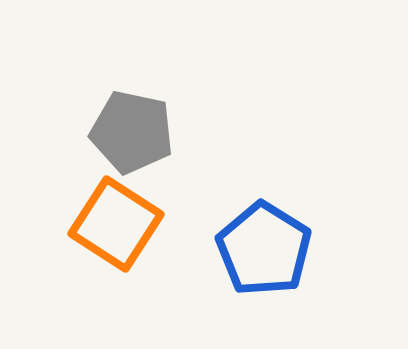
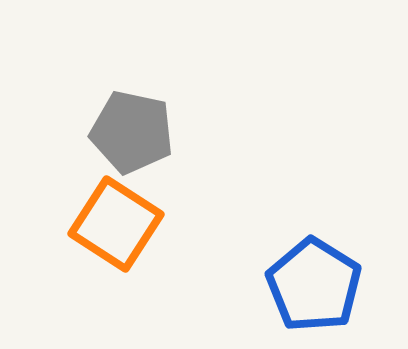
blue pentagon: moved 50 px right, 36 px down
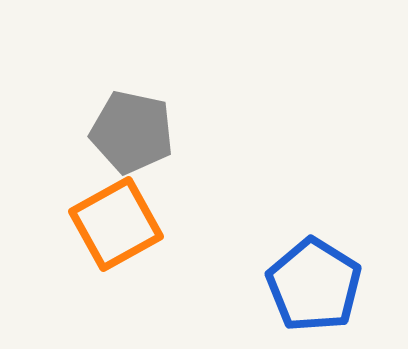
orange square: rotated 28 degrees clockwise
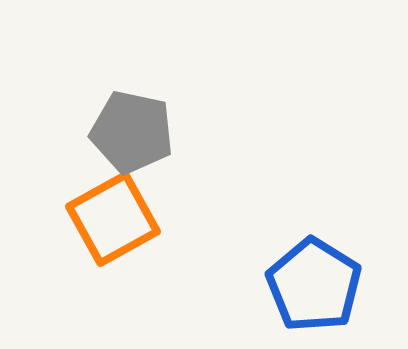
orange square: moved 3 px left, 5 px up
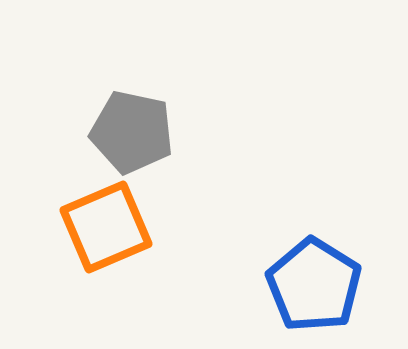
orange square: moved 7 px left, 8 px down; rotated 6 degrees clockwise
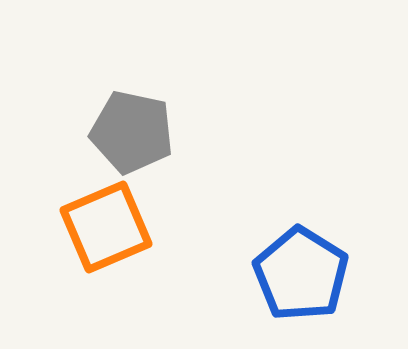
blue pentagon: moved 13 px left, 11 px up
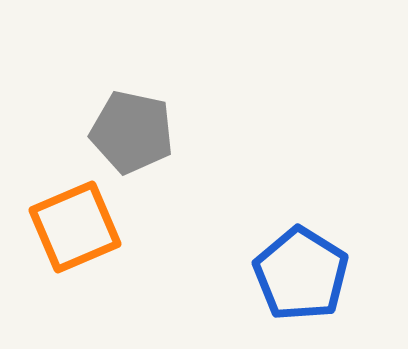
orange square: moved 31 px left
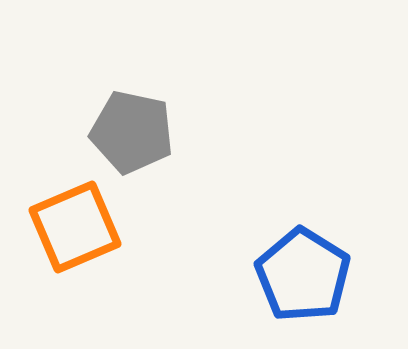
blue pentagon: moved 2 px right, 1 px down
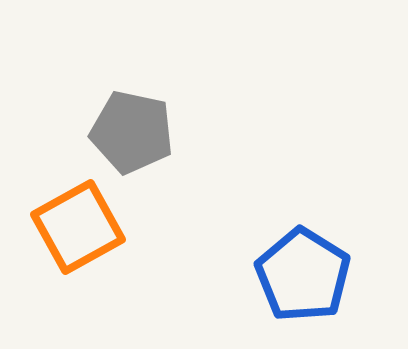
orange square: moved 3 px right; rotated 6 degrees counterclockwise
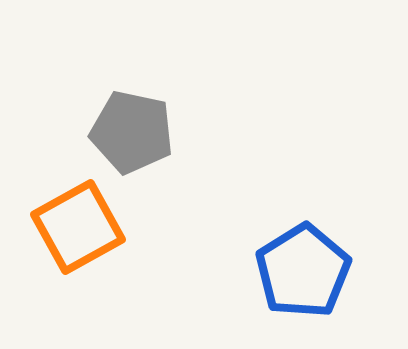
blue pentagon: moved 4 px up; rotated 8 degrees clockwise
